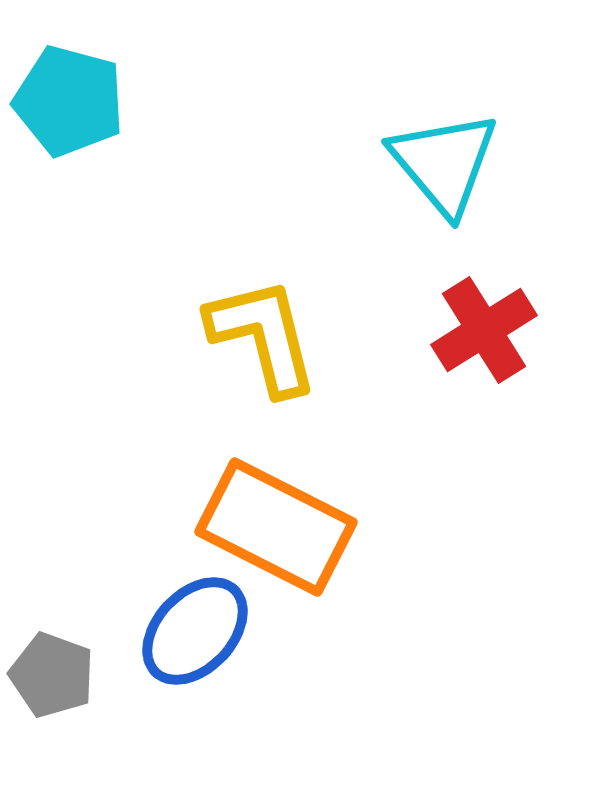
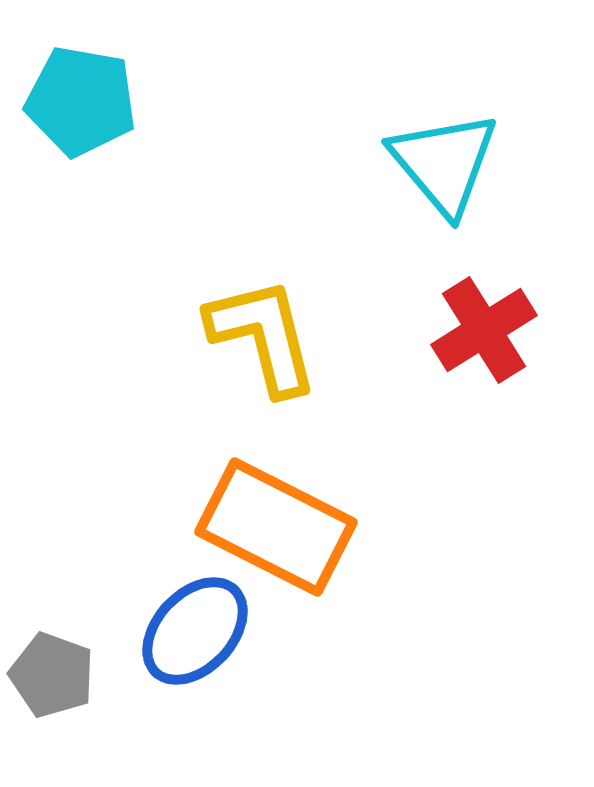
cyan pentagon: moved 12 px right; rotated 5 degrees counterclockwise
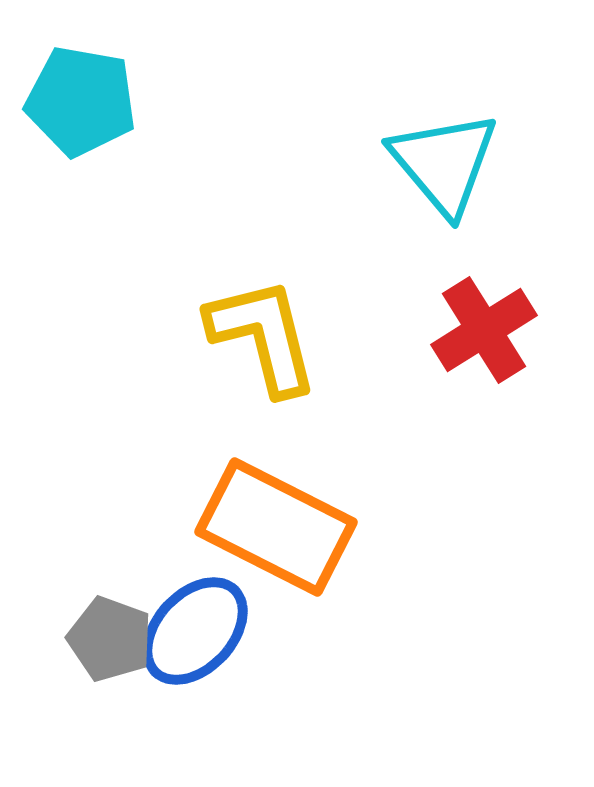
gray pentagon: moved 58 px right, 36 px up
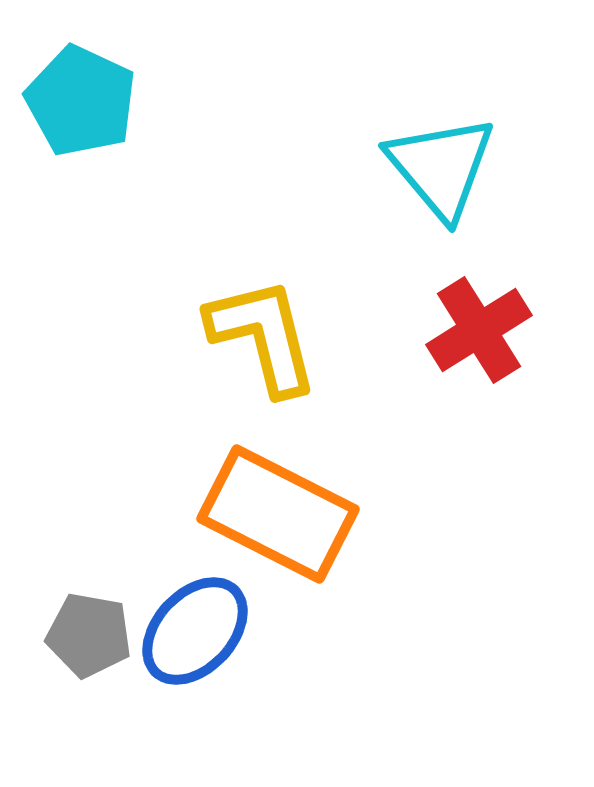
cyan pentagon: rotated 15 degrees clockwise
cyan triangle: moved 3 px left, 4 px down
red cross: moved 5 px left
orange rectangle: moved 2 px right, 13 px up
gray pentagon: moved 21 px left, 4 px up; rotated 10 degrees counterclockwise
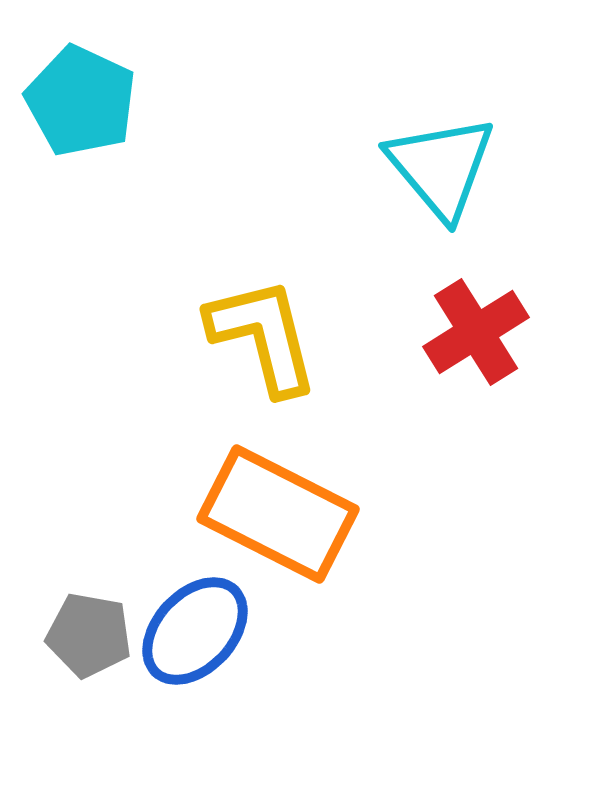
red cross: moved 3 px left, 2 px down
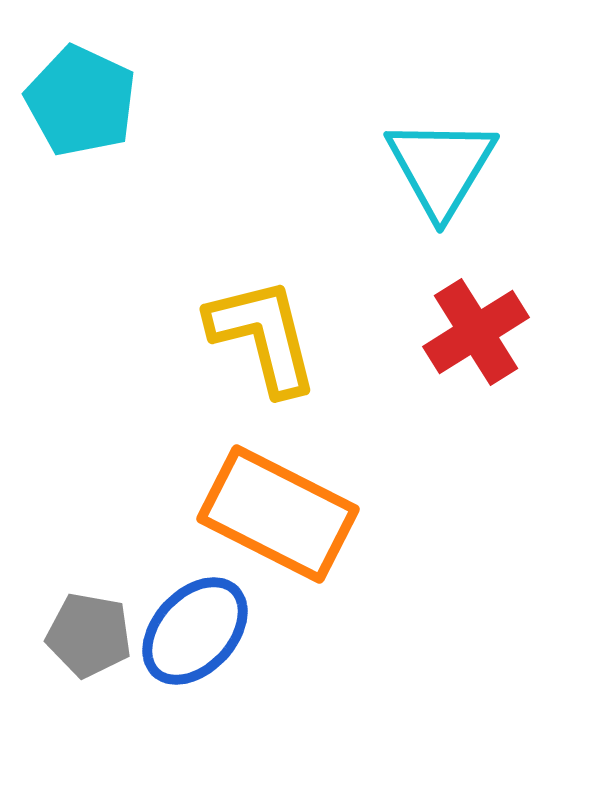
cyan triangle: rotated 11 degrees clockwise
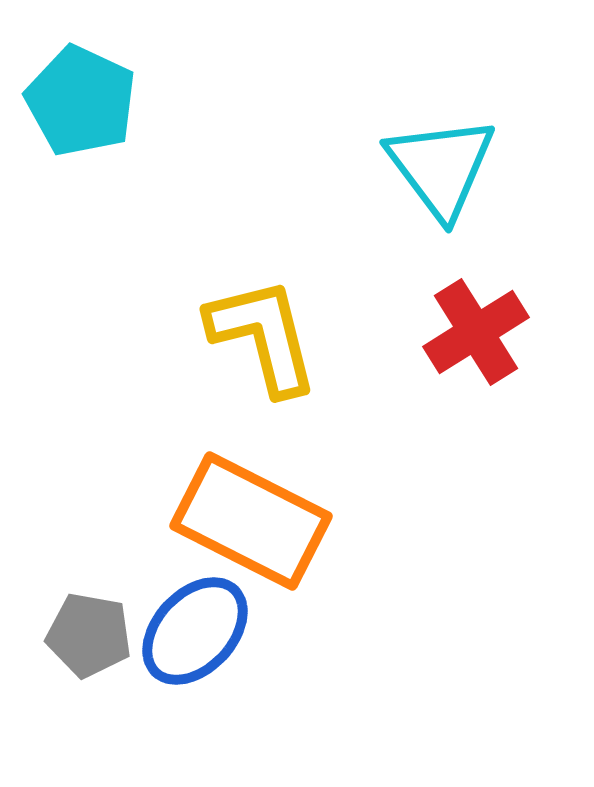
cyan triangle: rotated 8 degrees counterclockwise
orange rectangle: moved 27 px left, 7 px down
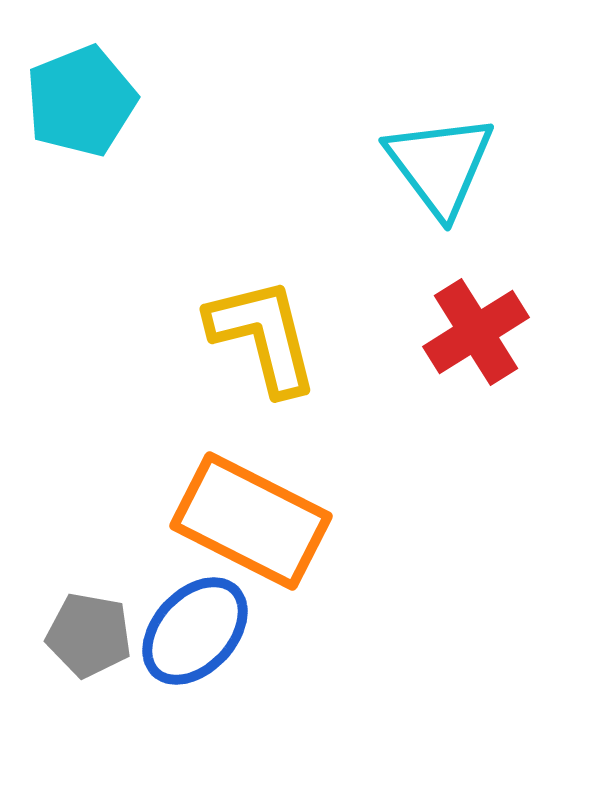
cyan pentagon: rotated 25 degrees clockwise
cyan triangle: moved 1 px left, 2 px up
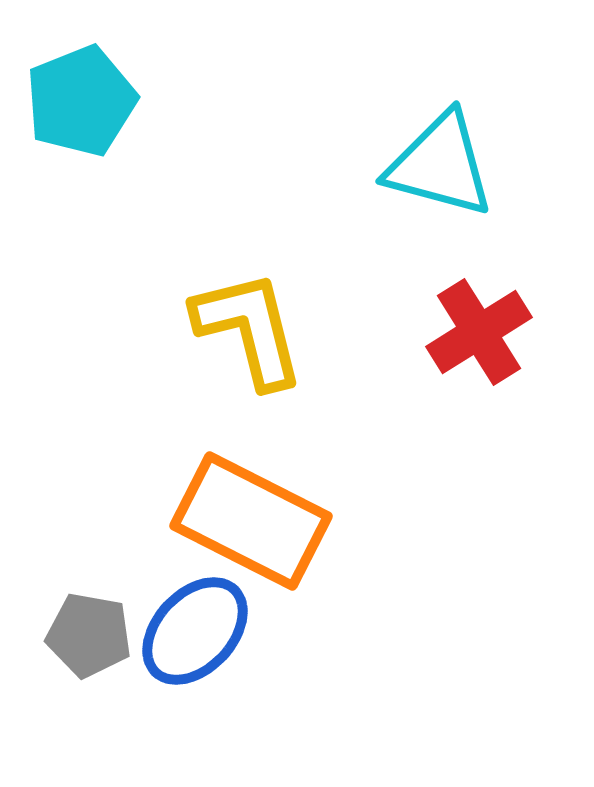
cyan triangle: rotated 38 degrees counterclockwise
red cross: moved 3 px right
yellow L-shape: moved 14 px left, 7 px up
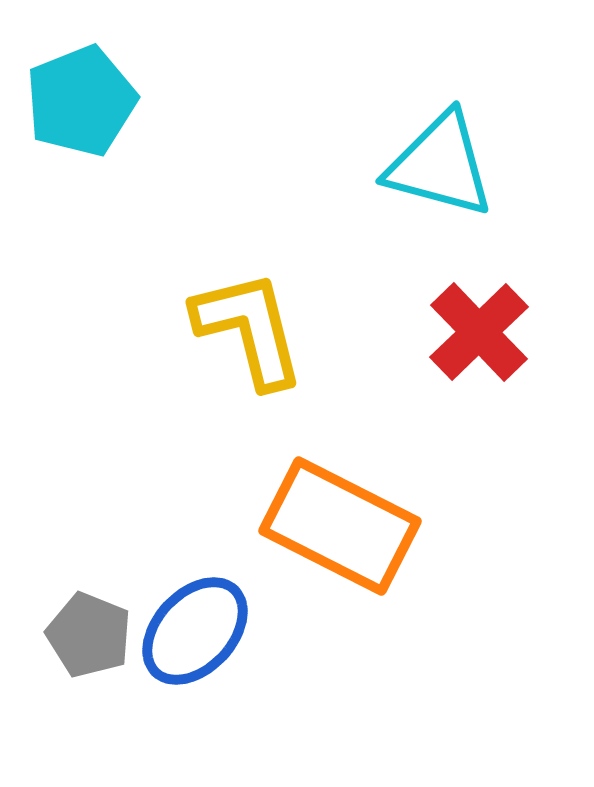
red cross: rotated 12 degrees counterclockwise
orange rectangle: moved 89 px right, 5 px down
gray pentagon: rotated 12 degrees clockwise
